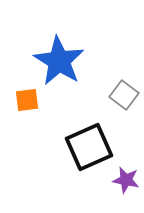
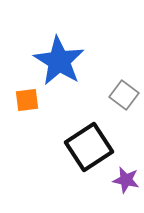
black square: rotated 9 degrees counterclockwise
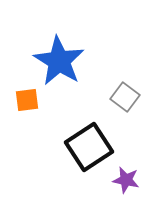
gray square: moved 1 px right, 2 px down
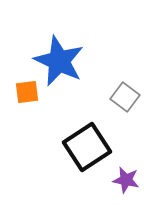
blue star: rotated 6 degrees counterclockwise
orange square: moved 8 px up
black square: moved 2 px left
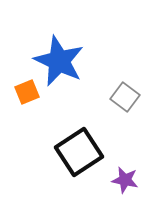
orange square: rotated 15 degrees counterclockwise
black square: moved 8 px left, 5 px down
purple star: moved 1 px left
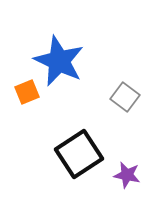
black square: moved 2 px down
purple star: moved 2 px right, 5 px up
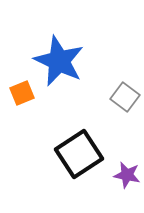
orange square: moved 5 px left, 1 px down
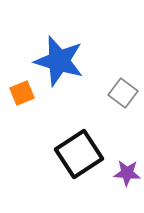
blue star: rotated 9 degrees counterclockwise
gray square: moved 2 px left, 4 px up
purple star: moved 2 px up; rotated 8 degrees counterclockwise
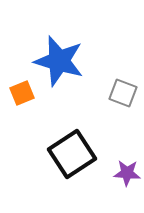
gray square: rotated 16 degrees counterclockwise
black square: moved 7 px left
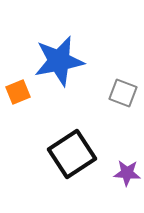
blue star: rotated 27 degrees counterclockwise
orange square: moved 4 px left, 1 px up
